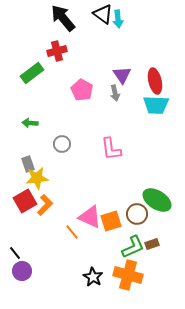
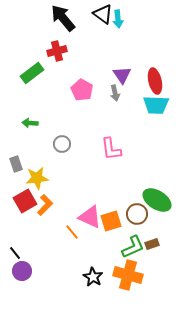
gray rectangle: moved 12 px left
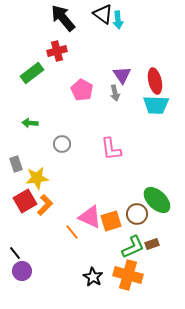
cyan arrow: moved 1 px down
green ellipse: rotated 12 degrees clockwise
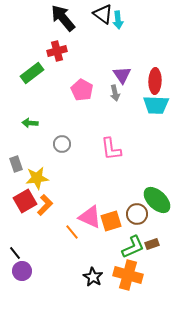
red ellipse: rotated 15 degrees clockwise
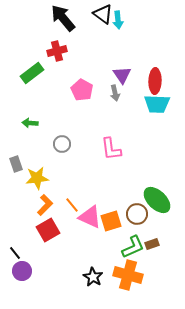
cyan trapezoid: moved 1 px right, 1 px up
red square: moved 23 px right, 29 px down
orange line: moved 27 px up
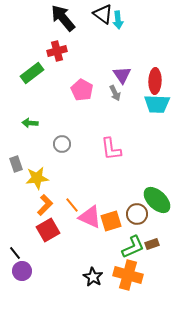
gray arrow: rotated 14 degrees counterclockwise
